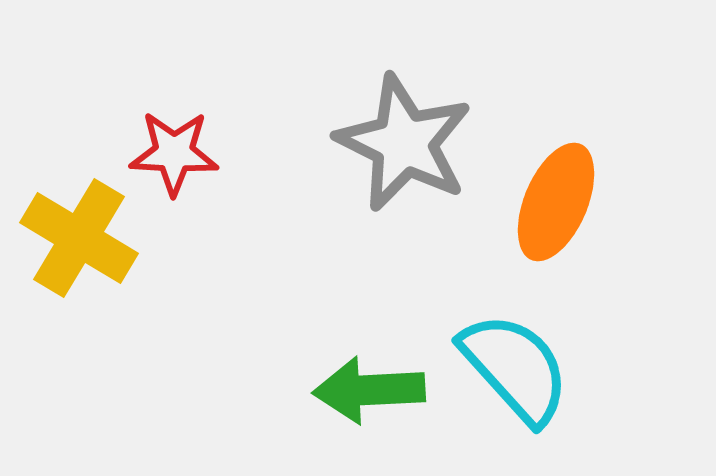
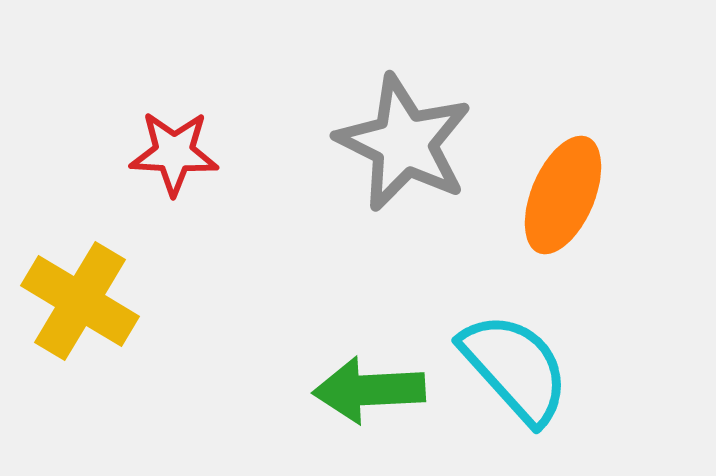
orange ellipse: moved 7 px right, 7 px up
yellow cross: moved 1 px right, 63 px down
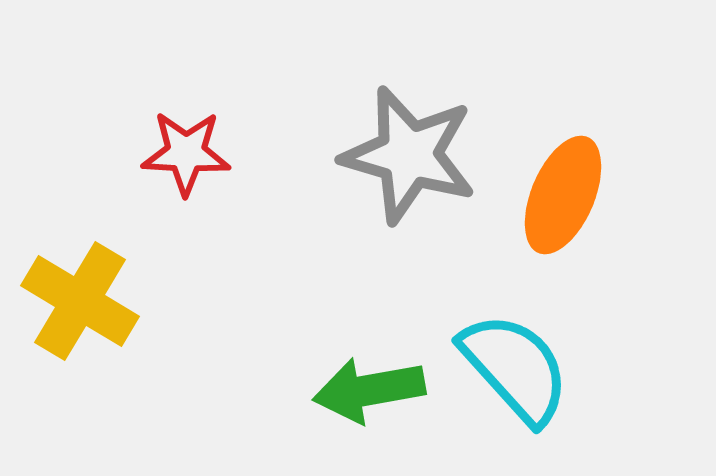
gray star: moved 5 px right, 12 px down; rotated 10 degrees counterclockwise
red star: moved 12 px right
green arrow: rotated 7 degrees counterclockwise
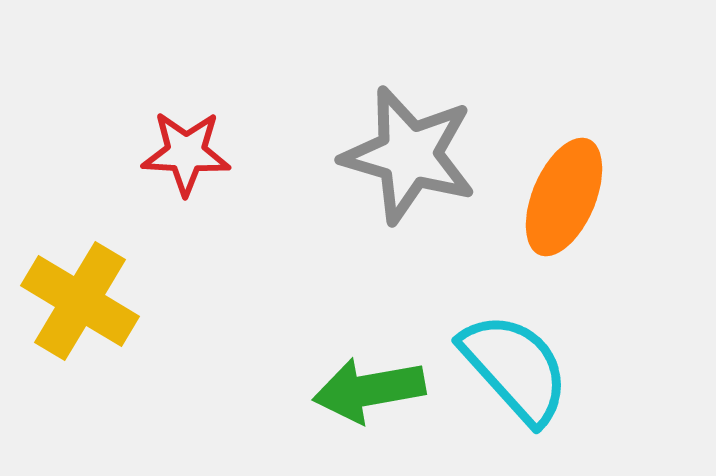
orange ellipse: moved 1 px right, 2 px down
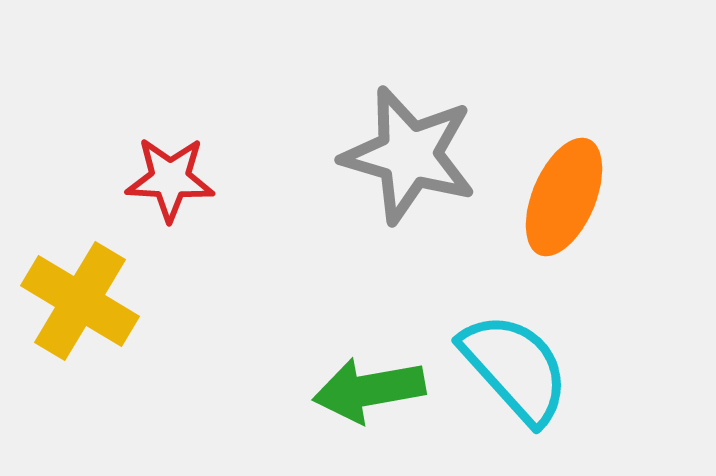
red star: moved 16 px left, 26 px down
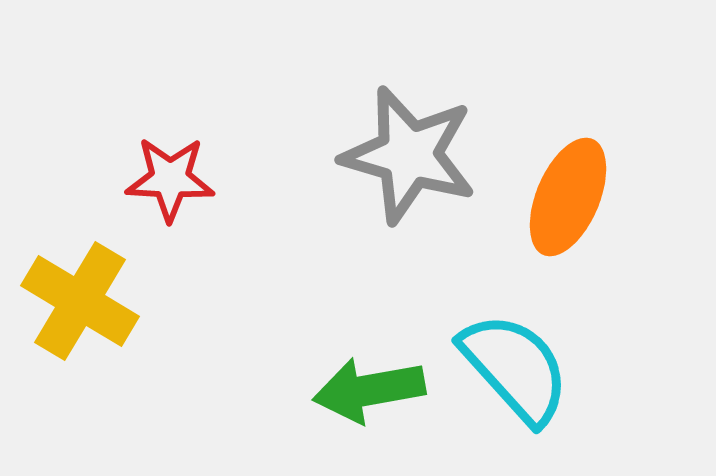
orange ellipse: moved 4 px right
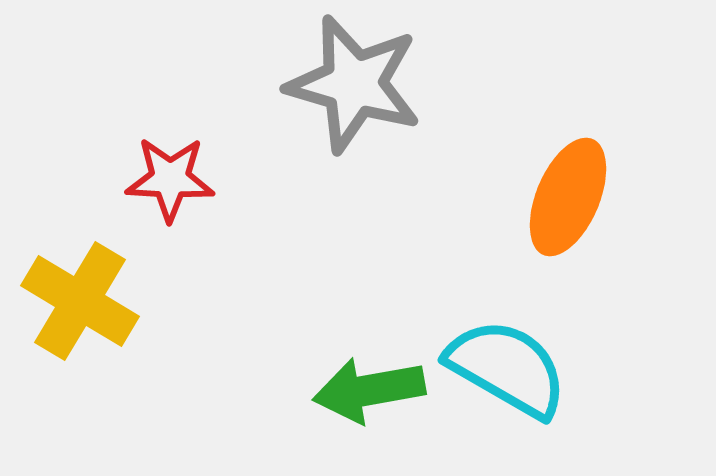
gray star: moved 55 px left, 71 px up
cyan semicircle: moved 8 px left; rotated 18 degrees counterclockwise
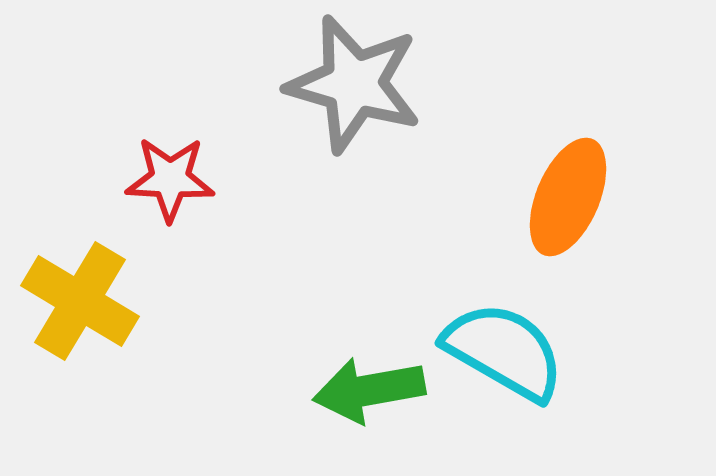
cyan semicircle: moved 3 px left, 17 px up
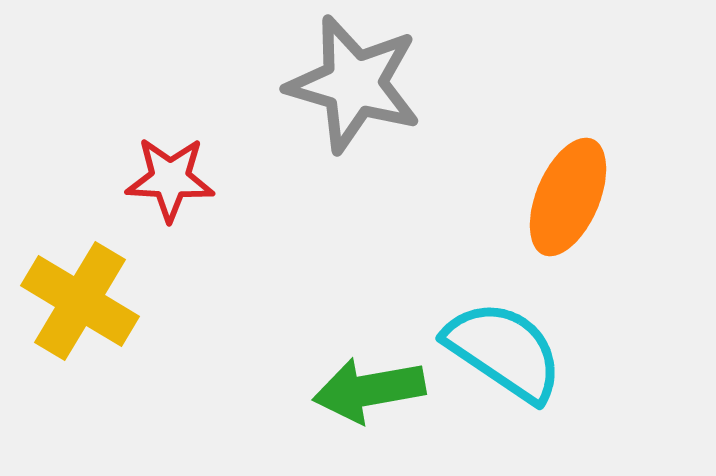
cyan semicircle: rotated 4 degrees clockwise
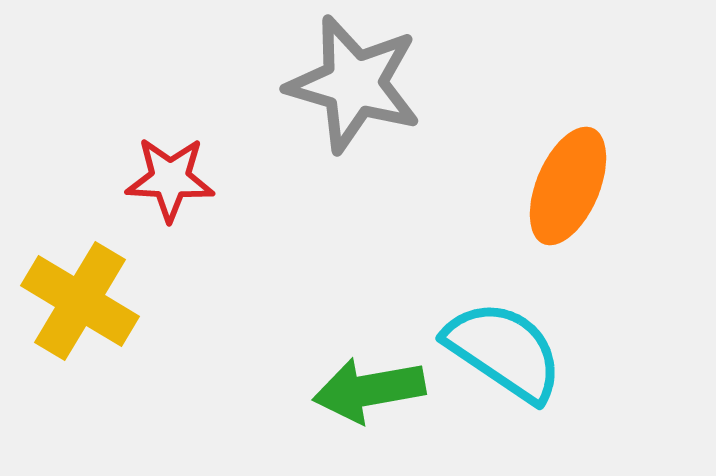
orange ellipse: moved 11 px up
